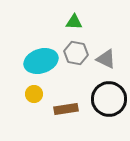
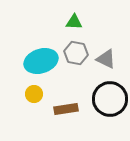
black circle: moved 1 px right
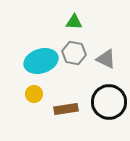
gray hexagon: moved 2 px left
black circle: moved 1 px left, 3 px down
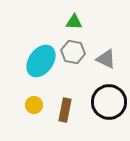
gray hexagon: moved 1 px left, 1 px up
cyan ellipse: rotated 36 degrees counterclockwise
yellow circle: moved 11 px down
brown rectangle: moved 1 px left, 1 px down; rotated 70 degrees counterclockwise
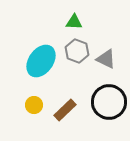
gray hexagon: moved 4 px right, 1 px up; rotated 10 degrees clockwise
brown rectangle: rotated 35 degrees clockwise
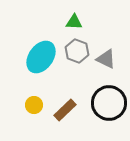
cyan ellipse: moved 4 px up
black circle: moved 1 px down
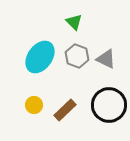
green triangle: rotated 42 degrees clockwise
gray hexagon: moved 5 px down
cyan ellipse: moved 1 px left
black circle: moved 2 px down
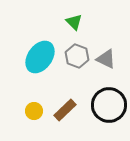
yellow circle: moved 6 px down
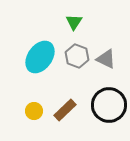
green triangle: rotated 18 degrees clockwise
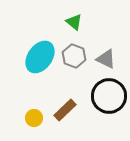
green triangle: rotated 24 degrees counterclockwise
gray hexagon: moved 3 px left
black circle: moved 9 px up
yellow circle: moved 7 px down
